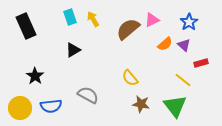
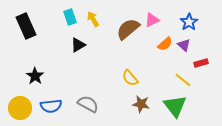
black triangle: moved 5 px right, 5 px up
gray semicircle: moved 9 px down
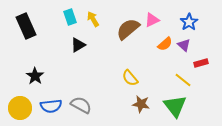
gray semicircle: moved 7 px left, 1 px down
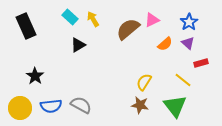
cyan rectangle: rotated 28 degrees counterclockwise
purple triangle: moved 4 px right, 2 px up
yellow semicircle: moved 14 px right, 4 px down; rotated 72 degrees clockwise
brown star: moved 1 px left, 1 px down
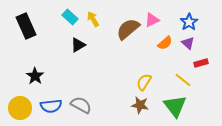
orange semicircle: moved 1 px up
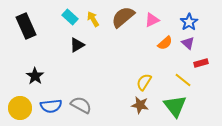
brown semicircle: moved 5 px left, 12 px up
black triangle: moved 1 px left
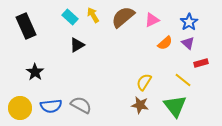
yellow arrow: moved 4 px up
black star: moved 4 px up
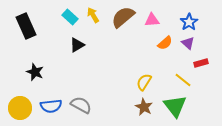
pink triangle: rotated 21 degrees clockwise
black star: rotated 12 degrees counterclockwise
brown star: moved 4 px right, 2 px down; rotated 18 degrees clockwise
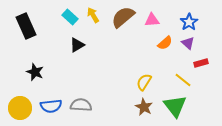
gray semicircle: rotated 25 degrees counterclockwise
